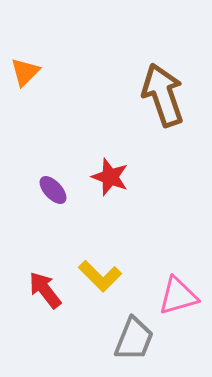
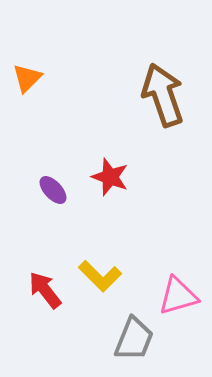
orange triangle: moved 2 px right, 6 px down
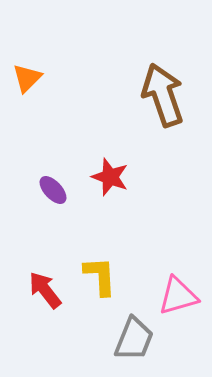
yellow L-shape: rotated 138 degrees counterclockwise
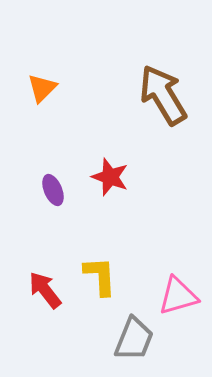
orange triangle: moved 15 px right, 10 px down
brown arrow: rotated 12 degrees counterclockwise
purple ellipse: rotated 20 degrees clockwise
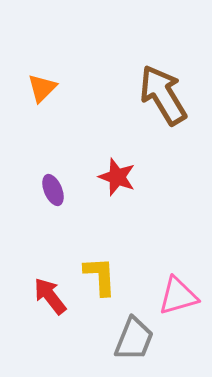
red star: moved 7 px right
red arrow: moved 5 px right, 6 px down
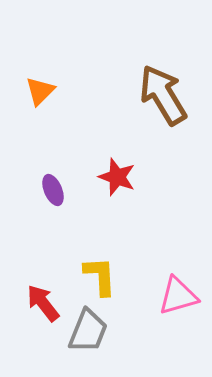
orange triangle: moved 2 px left, 3 px down
red arrow: moved 7 px left, 7 px down
gray trapezoid: moved 46 px left, 8 px up
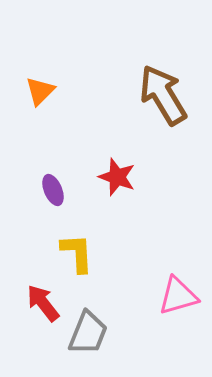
yellow L-shape: moved 23 px left, 23 px up
gray trapezoid: moved 2 px down
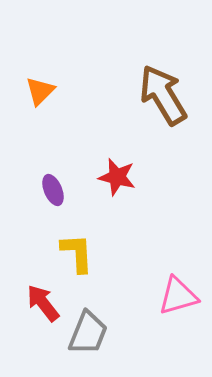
red star: rotated 6 degrees counterclockwise
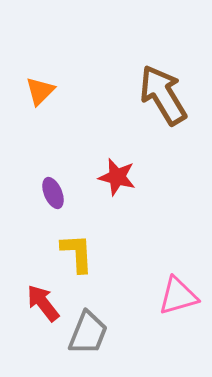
purple ellipse: moved 3 px down
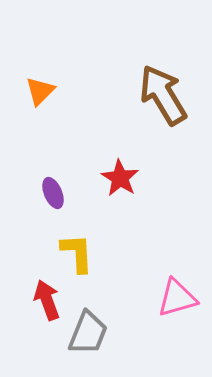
red star: moved 3 px right, 1 px down; rotated 18 degrees clockwise
pink triangle: moved 1 px left, 2 px down
red arrow: moved 4 px right, 3 px up; rotated 18 degrees clockwise
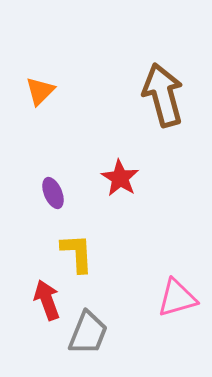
brown arrow: rotated 16 degrees clockwise
